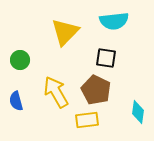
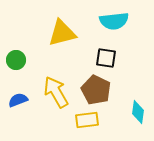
yellow triangle: moved 3 px left, 1 px down; rotated 32 degrees clockwise
green circle: moved 4 px left
blue semicircle: moved 2 px right, 1 px up; rotated 84 degrees clockwise
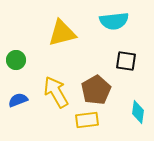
black square: moved 20 px right, 3 px down
brown pentagon: rotated 16 degrees clockwise
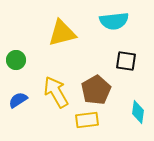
blue semicircle: rotated 12 degrees counterclockwise
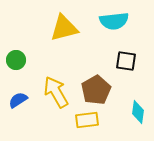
yellow triangle: moved 2 px right, 5 px up
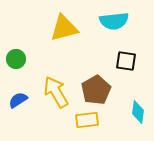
green circle: moved 1 px up
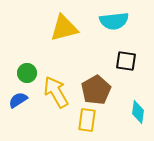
green circle: moved 11 px right, 14 px down
yellow rectangle: rotated 75 degrees counterclockwise
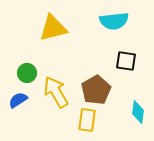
yellow triangle: moved 11 px left
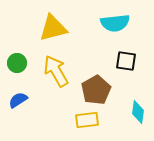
cyan semicircle: moved 1 px right, 2 px down
green circle: moved 10 px left, 10 px up
yellow arrow: moved 21 px up
yellow rectangle: rotated 75 degrees clockwise
